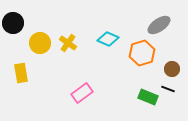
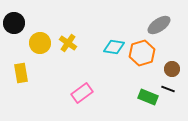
black circle: moved 1 px right
cyan diamond: moved 6 px right, 8 px down; rotated 15 degrees counterclockwise
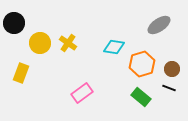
orange hexagon: moved 11 px down
yellow rectangle: rotated 30 degrees clockwise
black line: moved 1 px right, 1 px up
green rectangle: moved 7 px left; rotated 18 degrees clockwise
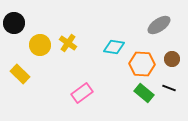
yellow circle: moved 2 px down
orange hexagon: rotated 20 degrees clockwise
brown circle: moved 10 px up
yellow rectangle: moved 1 px left, 1 px down; rotated 66 degrees counterclockwise
green rectangle: moved 3 px right, 4 px up
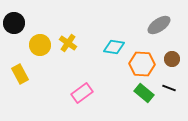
yellow rectangle: rotated 18 degrees clockwise
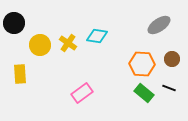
cyan diamond: moved 17 px left, 11 px up
yellow rectangle: rotated 24 degrees clockwise
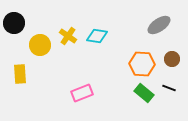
yellow cross: moved 7 px up
pink rectangle: rotated 15 degrees clockwise
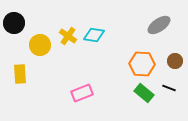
cyan diamond: moved 3 px left, 1 px up
brown circle: moved 3 px right, 2 px down
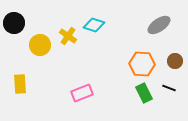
cyan diamond: moved 10 px up; rotated 10 degrees clockwise
yellow rectangle: moved 10 px down
green rectangle: rotated 24 degrees clockwise
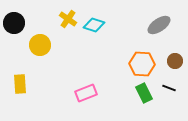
yellow cross: moved 17 px up
pink rectangle: moved 4 px right
